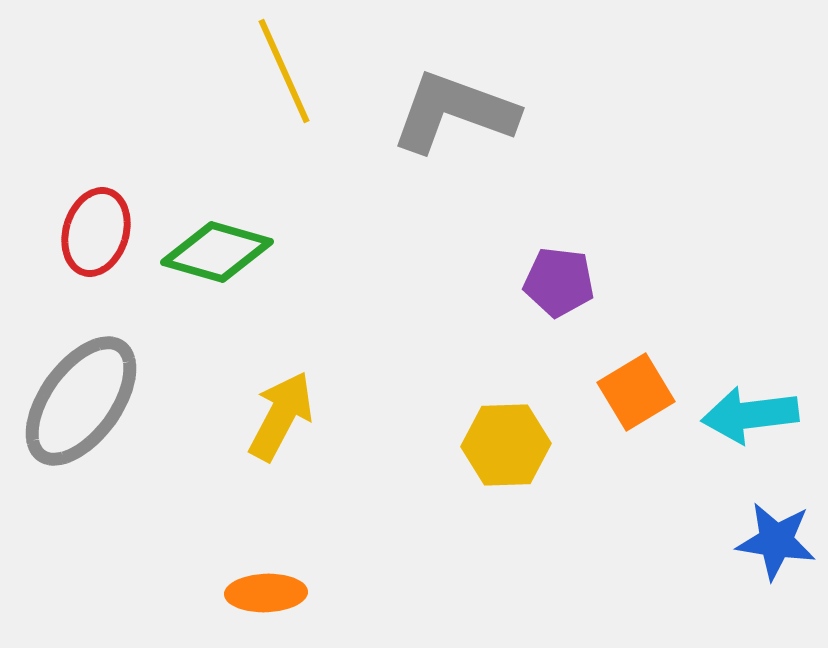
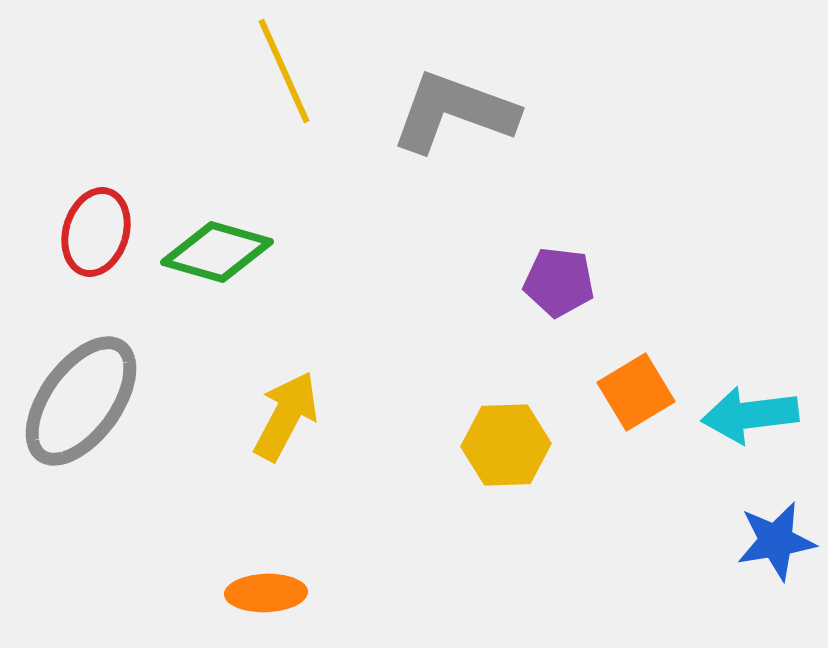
yellow arrow: moved 5 px right
blue star: rotated 18 degrees counterclockwise
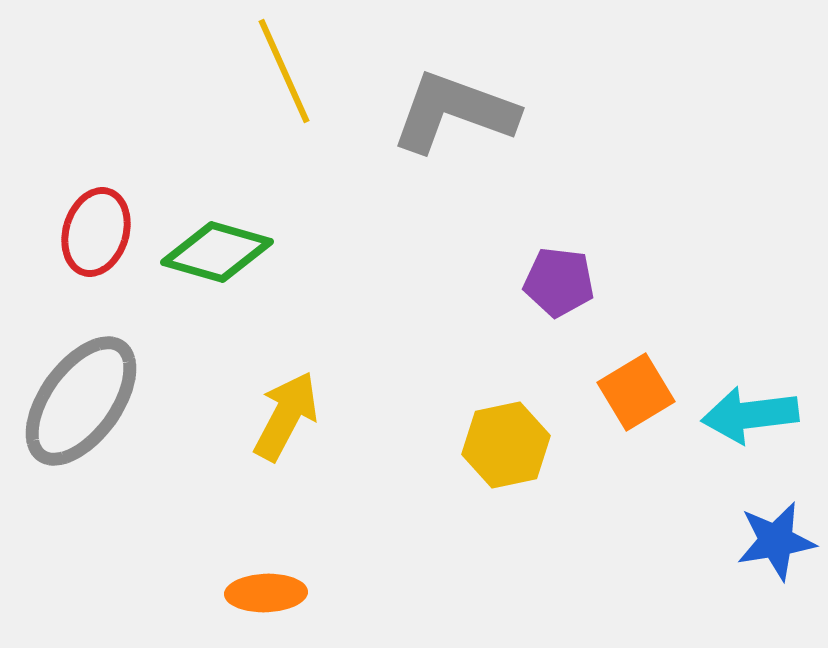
yellow hexagon: rotated 10 degrees counterclockwise
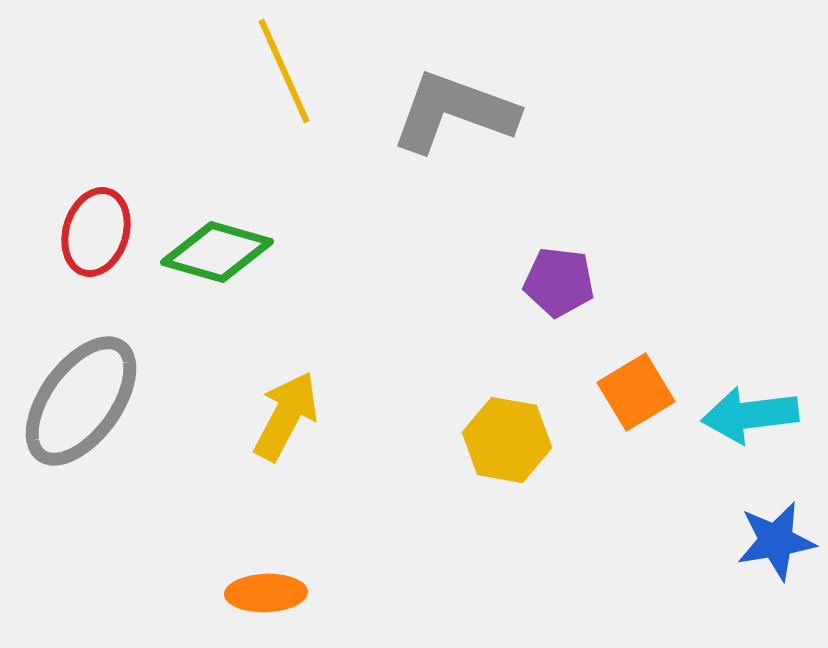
yellow hexagon: moved 1 px right, 5 px up; rotated 22 degrees clockwise
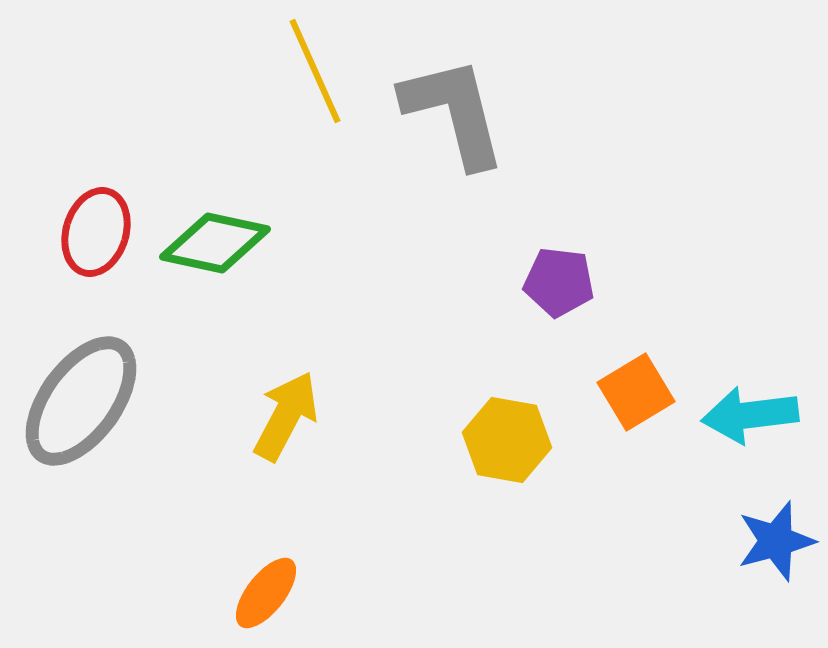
yellow line: moved 31 px right
gray L-shape: rotated 56 degrees clockwise
green diamond: moved 2 px left, 9 px up; rotated 4 degrees counterclockwise
blue star: rotated 6 degrees counterclockwise
orange ellipse: rotated 50 degrees counterclockwise
